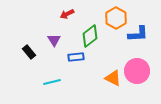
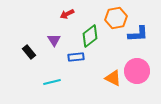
orange hexagon: rotated 20 degrees clockwise
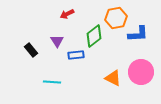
green diamond: moved 4 px right
purple triangle: moved 3 px right, 1 px down
black rectangle: moved 2 px right, 2 px up
blue rectangle: moved 2 px up
pink circle: moved 4 px right, 1 px down
cyan line: rotated 18 degrees clockwise
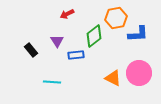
pink circle: moved 2 px left, 1 px down
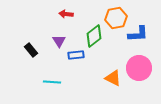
red arrow: moved 1 px left; rotated 32 degrees clockwise
purple triangle: moved 2 px right
pink circle: moved 5 px up
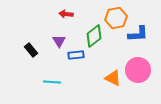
pink circle: moved 1 px left, 2 px down
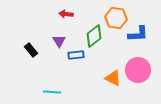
orange hexagon: rotated 20 degrees clockwise
cyan line: moved 10 px down
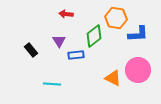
cyan line: moved 8 px up
